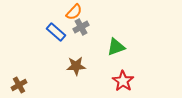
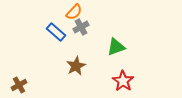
brown star: rotated 24 degrees counterclockwise
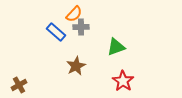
orange semicircle: moved 2 px down
gray cross: rotated 28 degrees clockwise
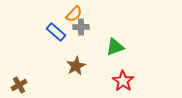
green triangle: moved 1 px left
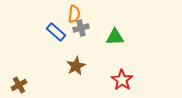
orange semicircle: rotated 36 degrees counterclockwise
gray cross: moved 1 px down; rotated 14 degrees counterclockwise
green triangle: moved 10 px up; rotated 18 degrees clockwise
red star: moved 1 px left, 1 px up
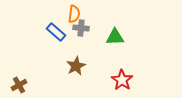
gray cross: rotated 21 degrees clockwise
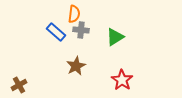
gray cross: moved 2 px down
green triangle: rotated 30 degrees counterclockwise
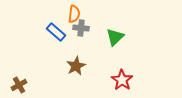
gray cross: moved 2 px up
green triangle: rotated 12 degrees counterclockwise
